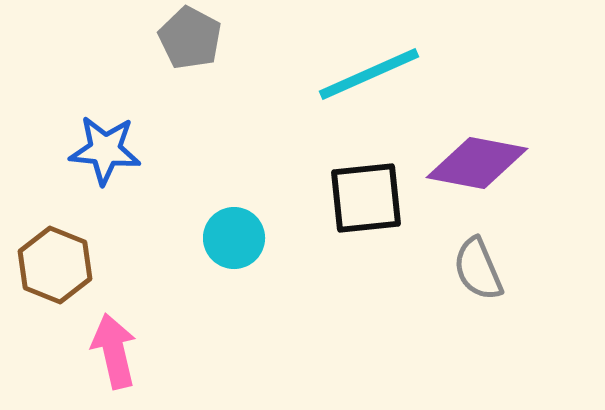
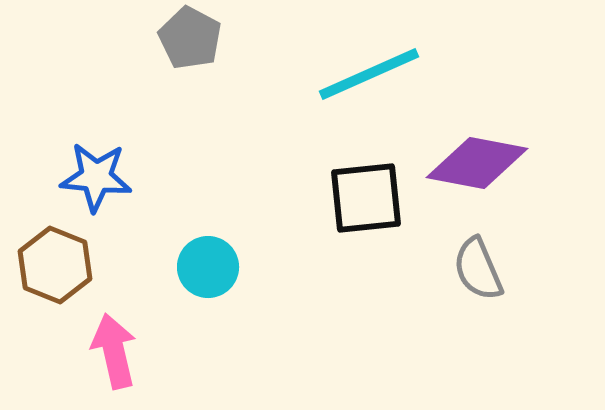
blue star: moved 9 px left, 27 px down
cyan circle: moved 26 px left, 29 px down
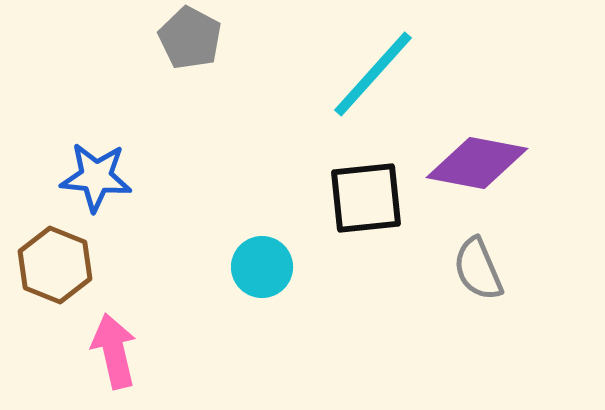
cyan line: moved 4 px right; rotated 24 degrees counterclockwise
cyan circle: moved 54 px right
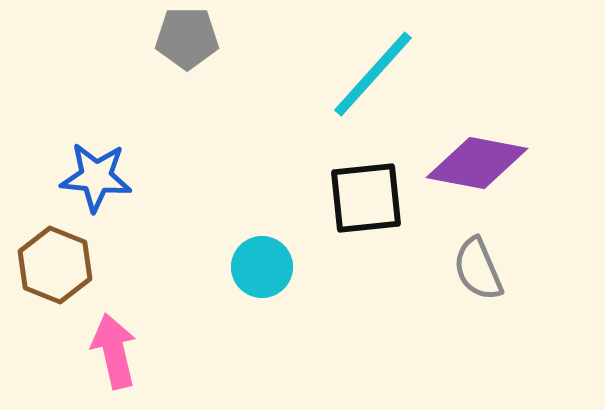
gray pentagon: moved 3 px left; rotated 28 degrees counterclockwise
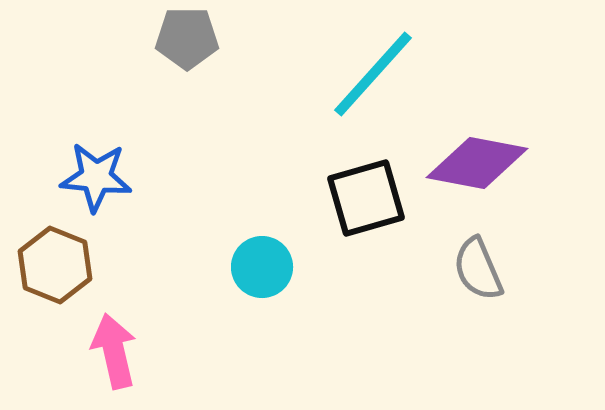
black square: rotated 10 degrees counterclockwise
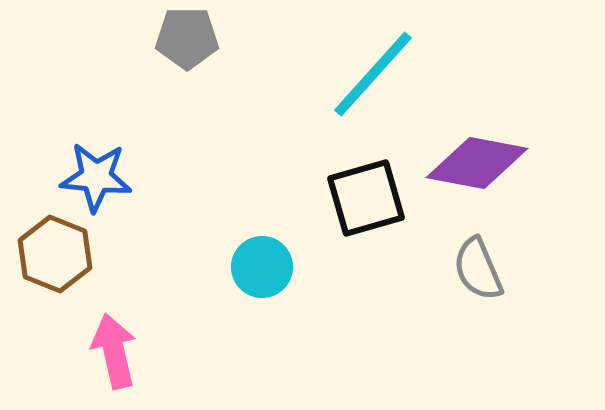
brown hexagon: moved 11 px up
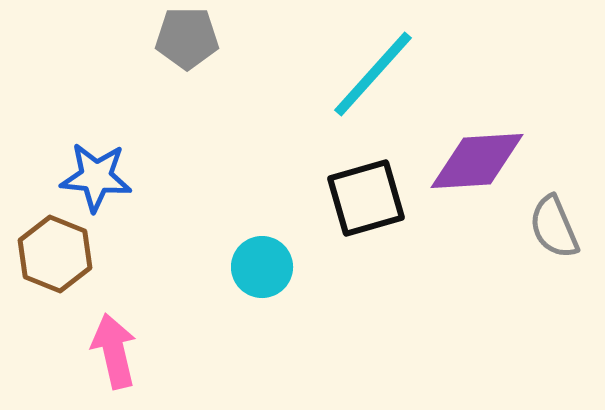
purple diamond: moved 2 px up; rotated 14 degrees counterclockwise
gray semicircle: moved 76 px right, 42 px up
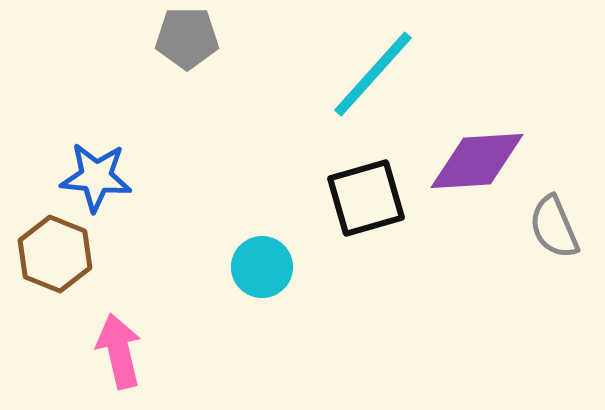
pink arrow: moved 5 px right
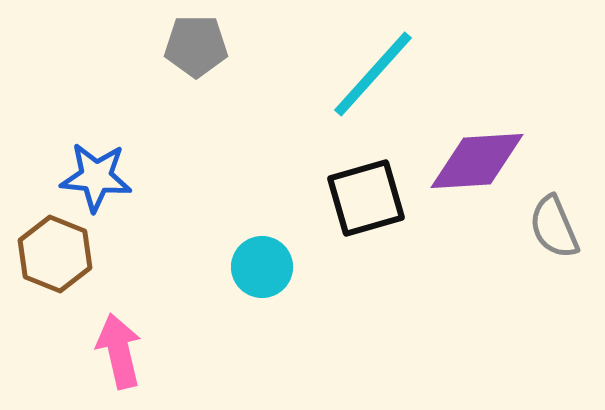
gray pentagon: moved 9 px right, 8 px down
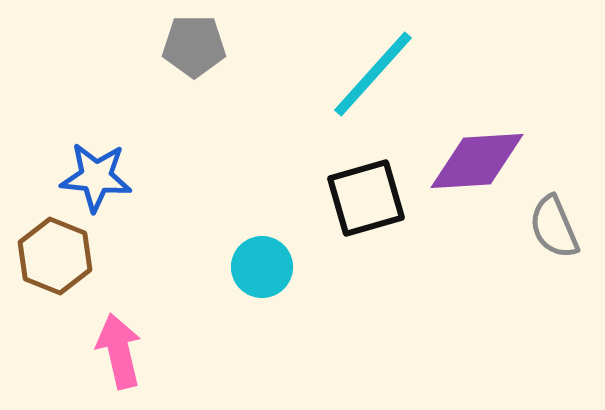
gray pentagon: moved 2 px left
brown hexagon: moved 2 px down
